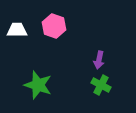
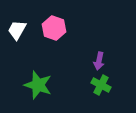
pink hexagon: moved 2 px down
white trapezoid: rotated 60 degrees counterclockwise
purple arrow: moved 1 px down
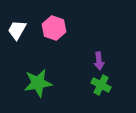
purple arrow: rotated 18 degrees counterclockwise
green star: moved 2 px up; rotated 28 degrees counterclockwise
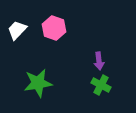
white trapezoid: rotated 15 degrees clockwise
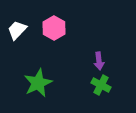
pink hexagon: rotated 10 degrees clockwise
green star: rotated 16 degrees counterclockwise
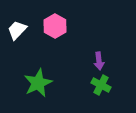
pink hexagon: moved 1 px right, 2 px up
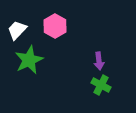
green star: moved 9 px left, 23 px up
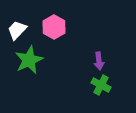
pink hexagon: moved 1 px left, 1 px down
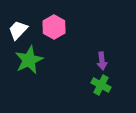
white trapezoid: moved 1 px right
purple arrow: moved 3 px right
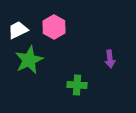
white trapezoid: rotated 20 degrees clockwise
purple arrow: moved 8 px right, 2 px up
green cross: moved 24 px left; rotated 24 degrees counterclockwise
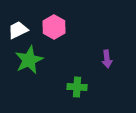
purple arrow: moved 3 px left
green cross: moved 2 px down
